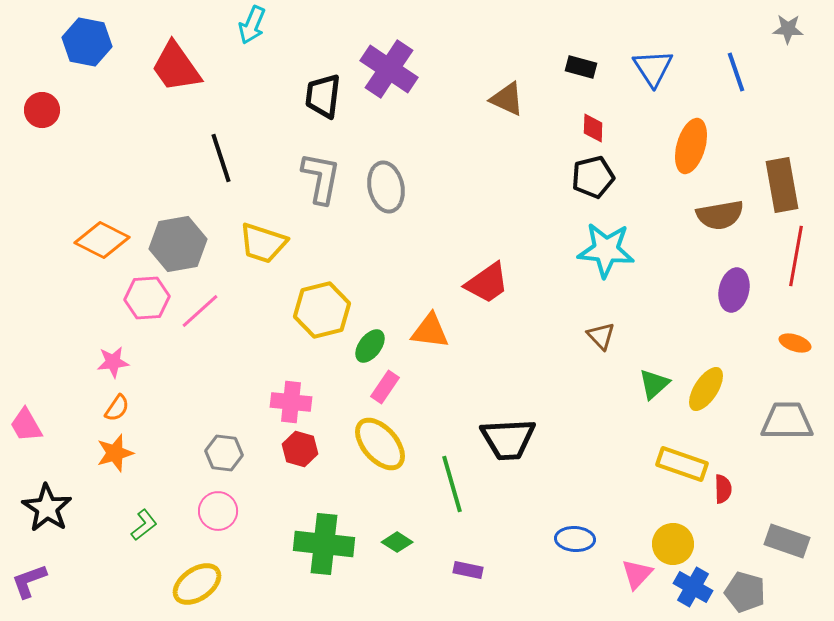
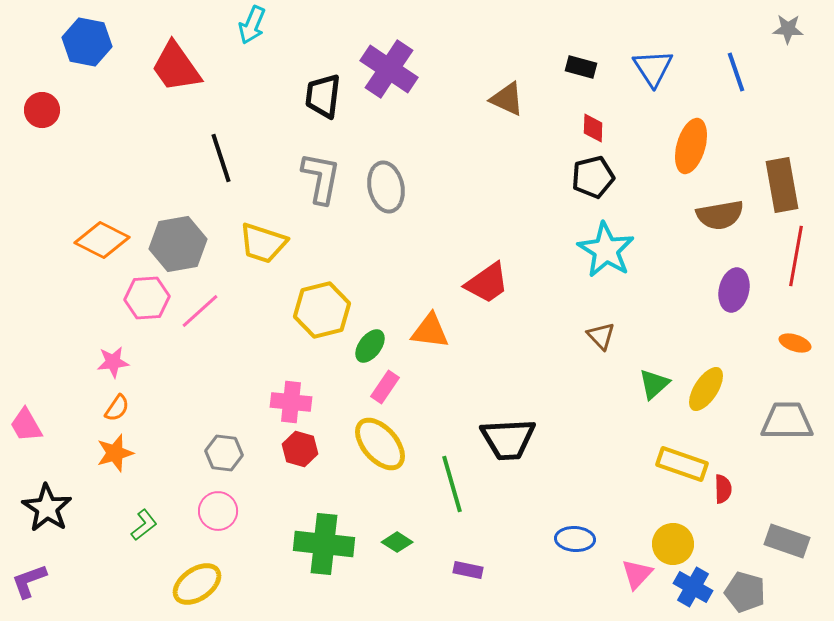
cyan star at (606, 250): rotated 26 degrees clockwise
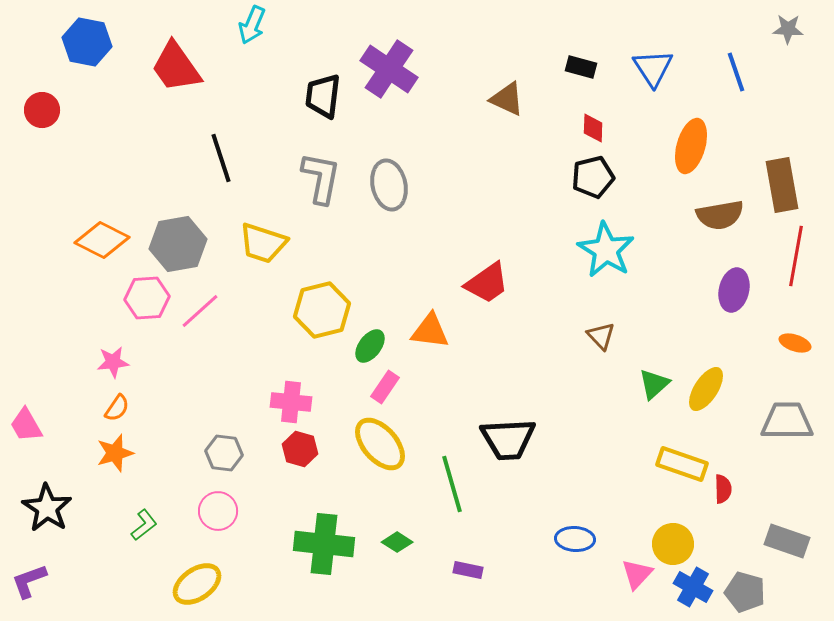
gray ellipse at (386, 187): moved 3 px right, 2 px up
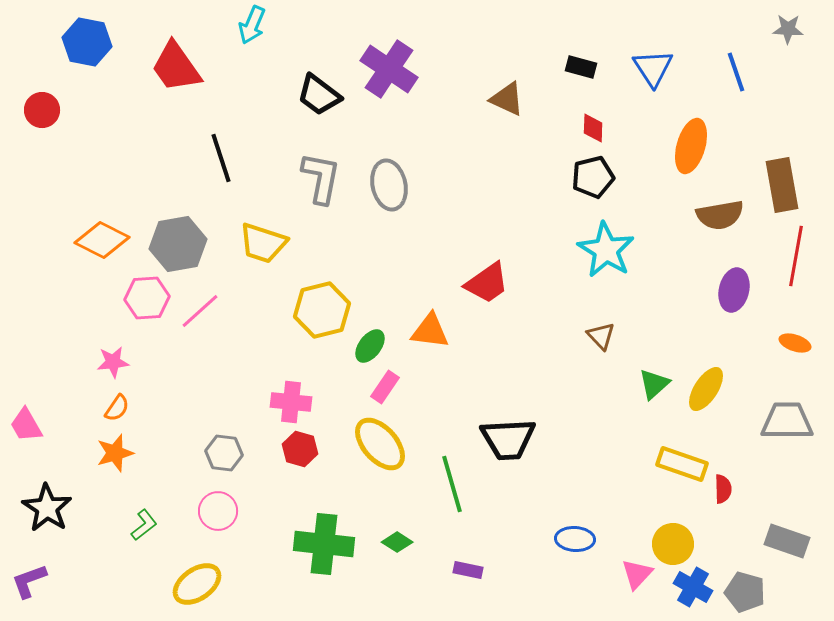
black trapezoid at (323, 96): moved 4 px left, 1 px up; rotated 60 degrees counterclockwise
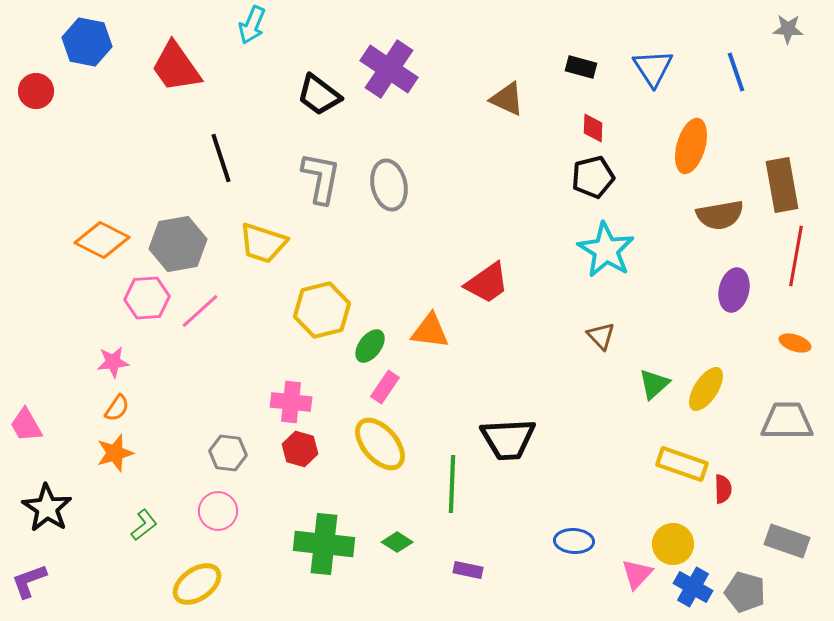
red circle at (42, 110): moved 6 px left, 19 px up
gray hexagon at (224, 453): moved 4 px right
green line at (452, 484): rotated 18 degrees clockwise
blue ellipse at (575, 539): moved 1 px left, 2 px down
